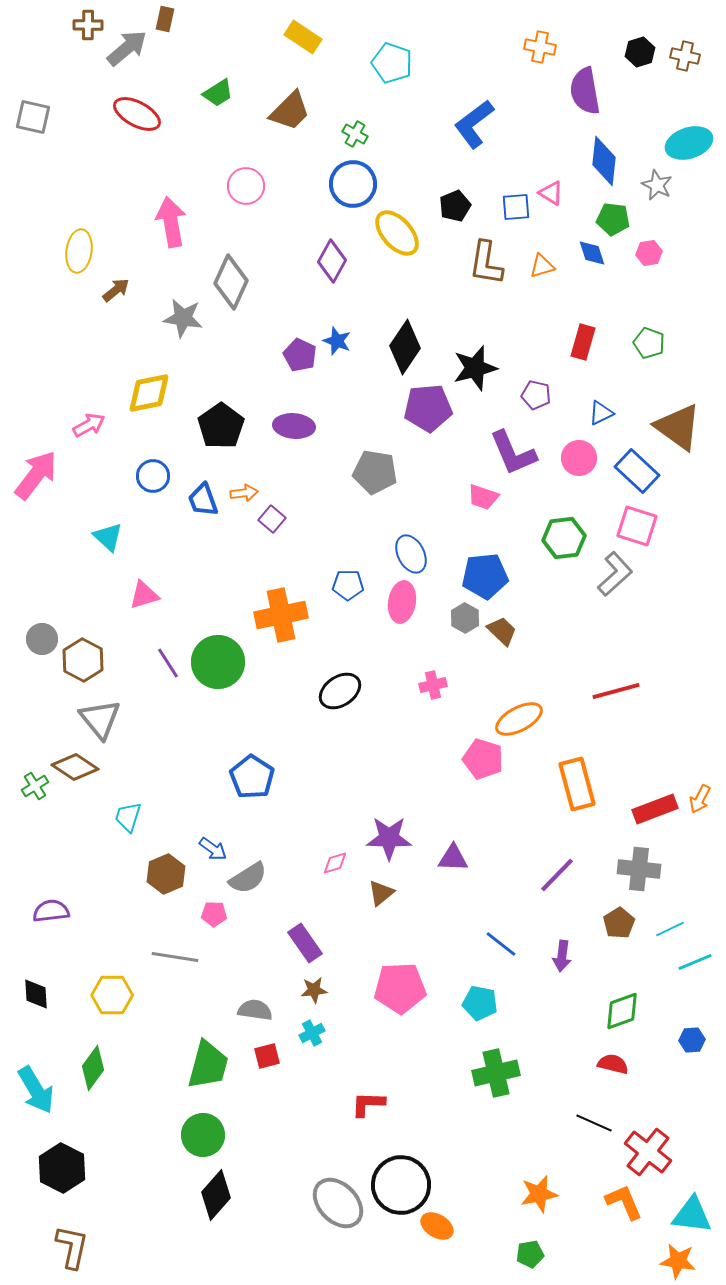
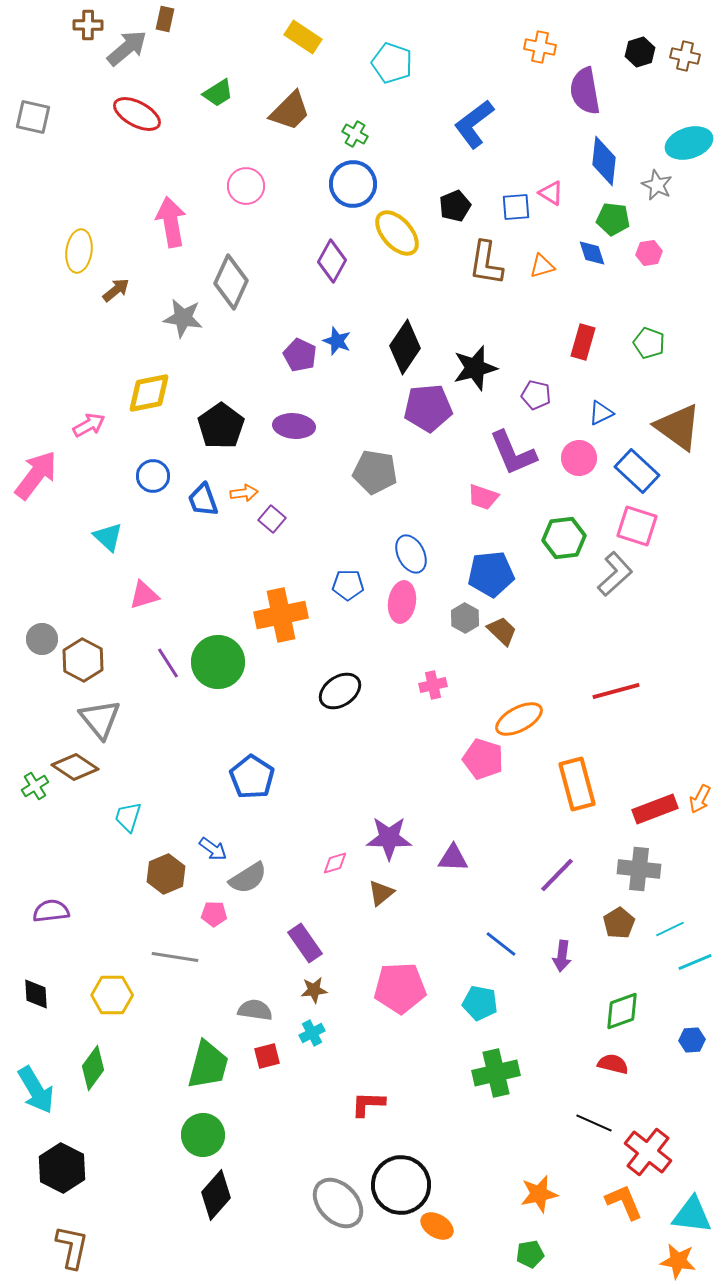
blue pentagon at (485, 576): moved 6 px right, 2 px up
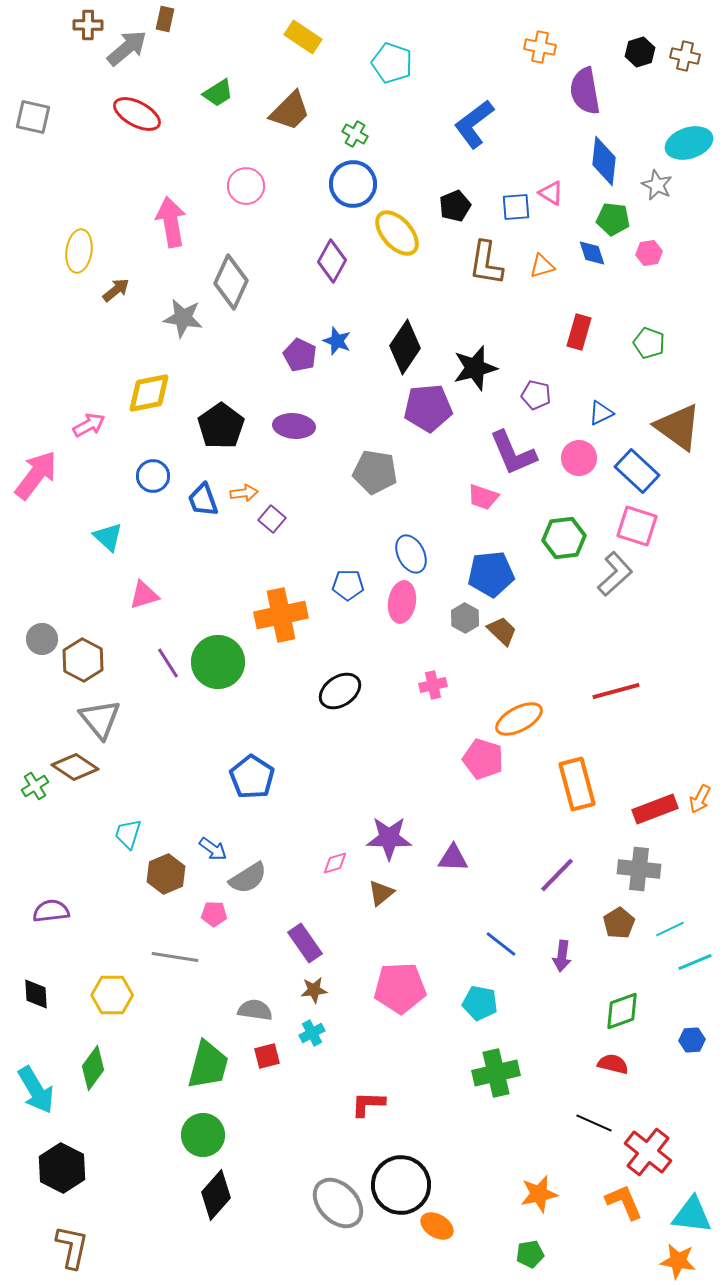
red rectangle at (583, 342): moved 4 px left, 10 px up
cyan trapezoid at (128, 817): moved 17 px down
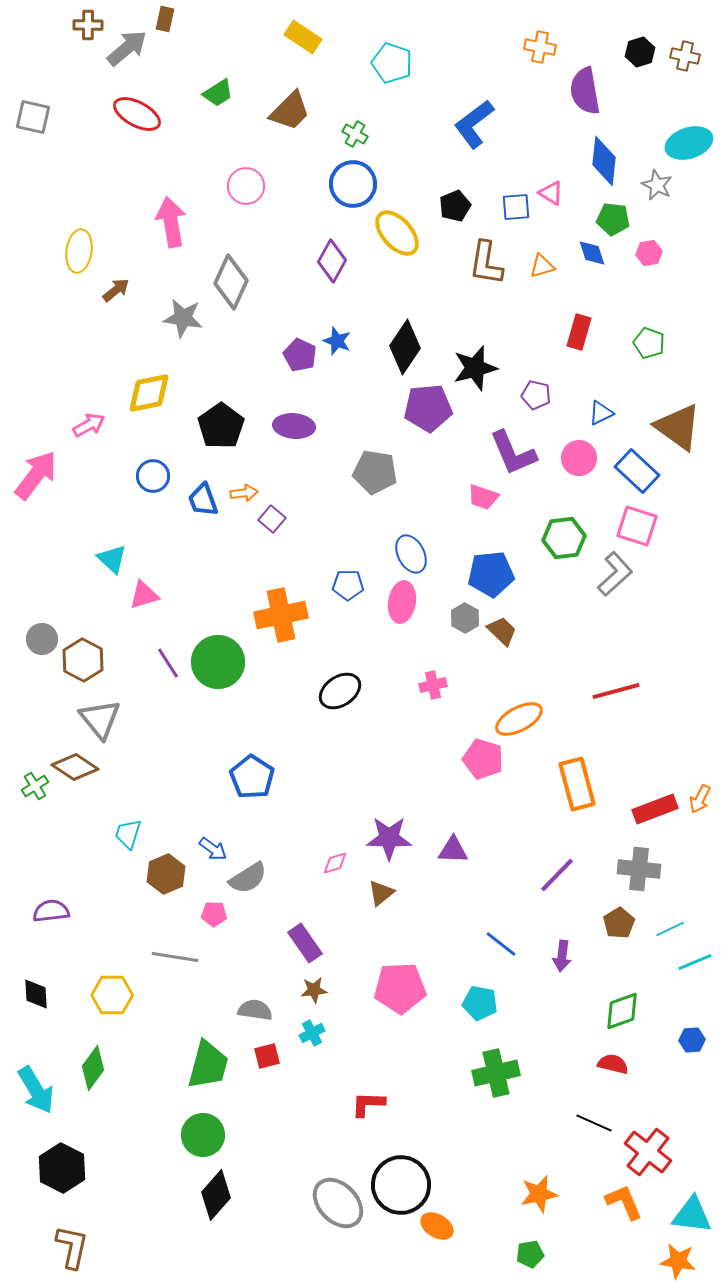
cyan triangle at (108, 537): moved 4 px right, 22 px down
purple triangle at (453, 858): moved 8 px up
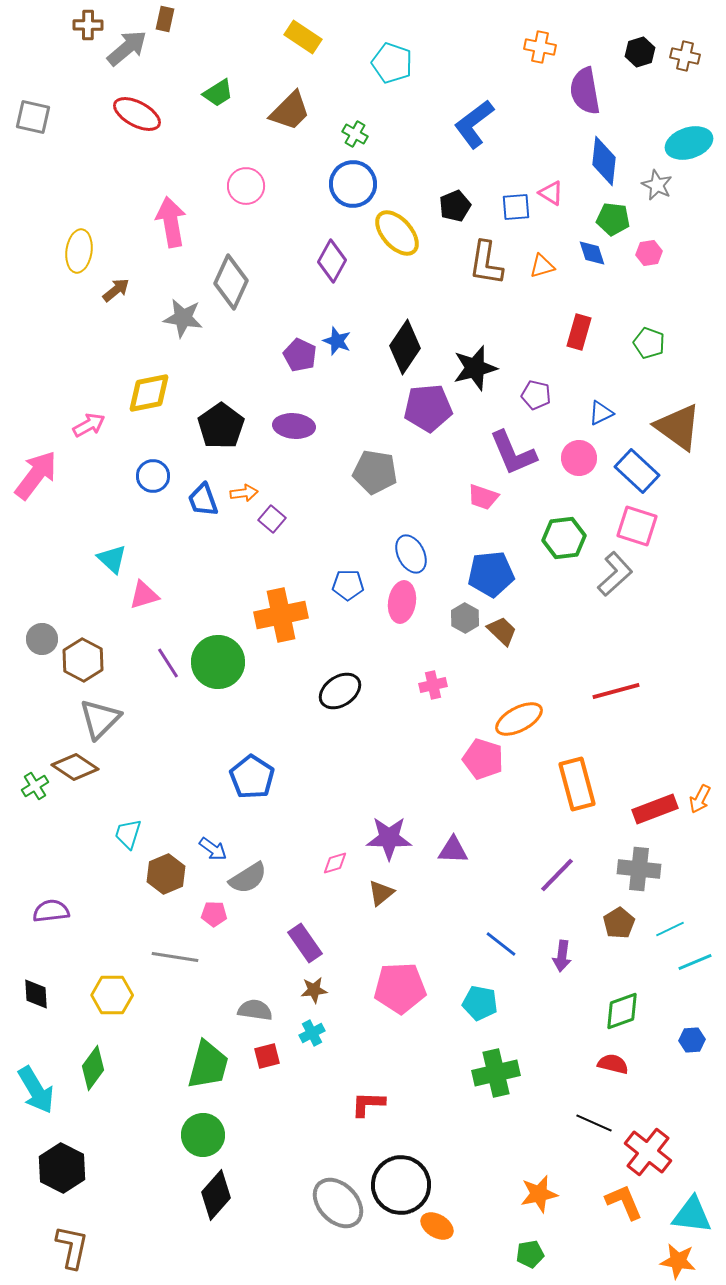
gray triangle at (100, 719): rotated 24 degrees clockwise
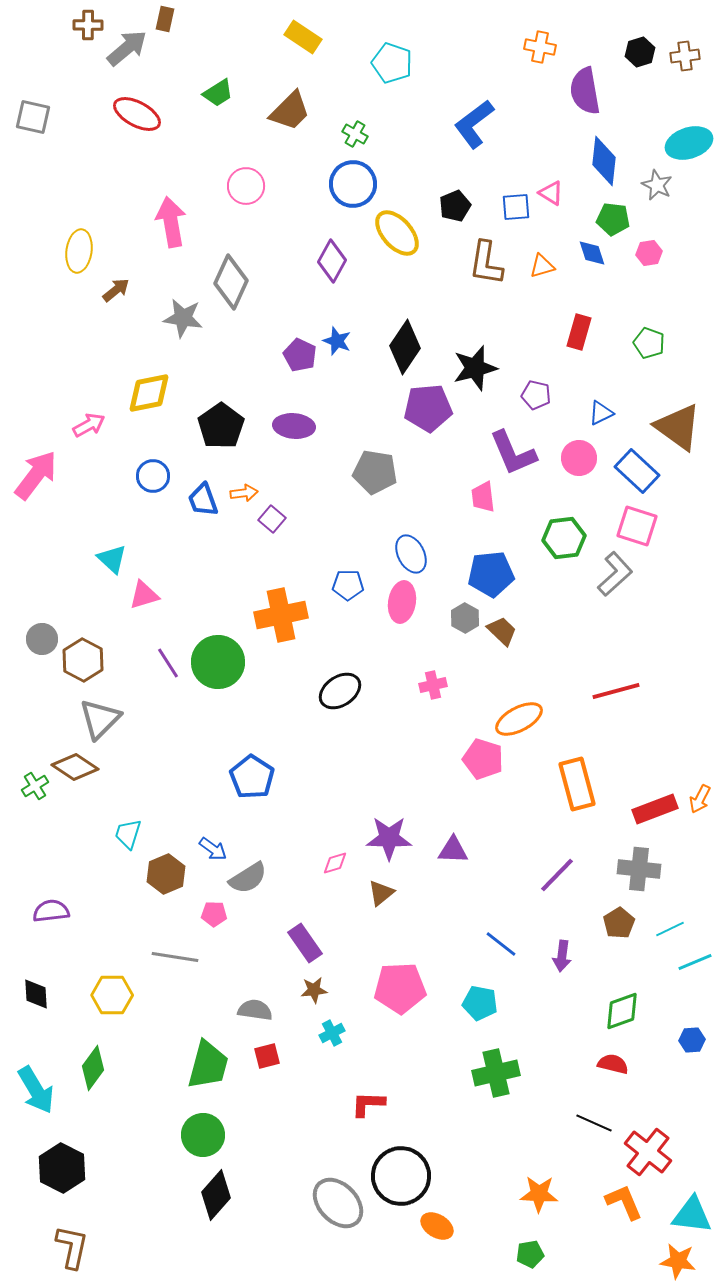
brown cross at (685, 56): rotated 20 degrees counterclockwise
pink trapezoid at (483, 497): rotated 64 degrees clockwise
cyan cross at (312, 1033): moved 20 px right
black circle at (401, 1185): moved 9 px up
orange star at (539, 1194): rotated 15 degrees clockwise
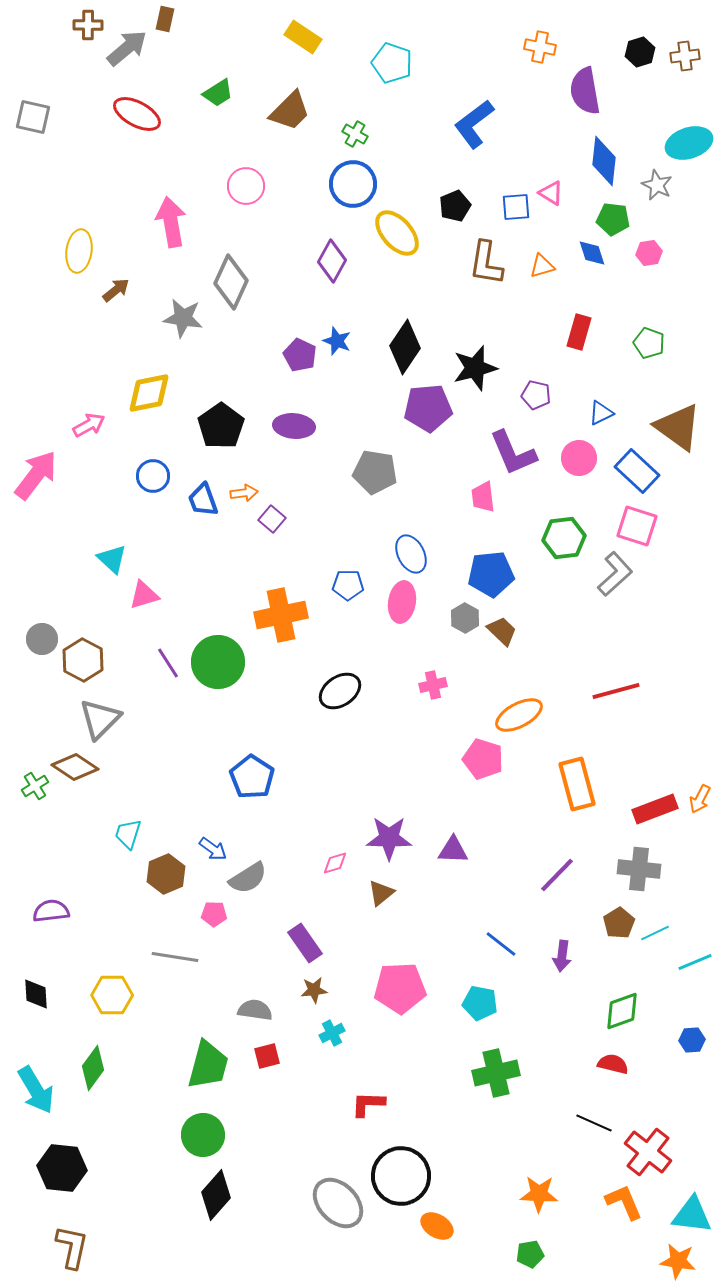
orange ellipse at (519, 719): moved 4 px up
cyan line at (670, 929): moved 15 px left, 4 px down
black hexagon at (62, 1168): rotated 21 degrees counterclockwise
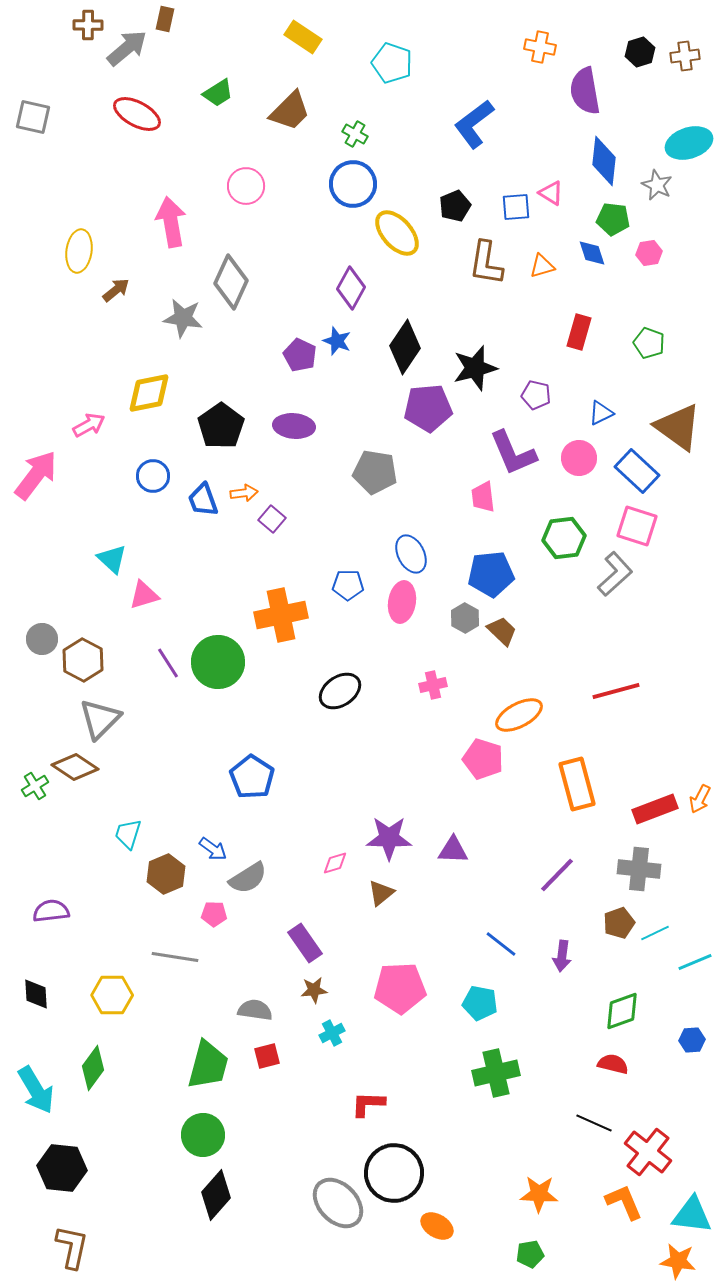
purple diamond at (332, 261): moved 19 px right, 27 px down
brown pentagon at (619, 923): rotated 12 degrees clockwise
black circle at (401, 1176): moved 7 px left, 3 px up
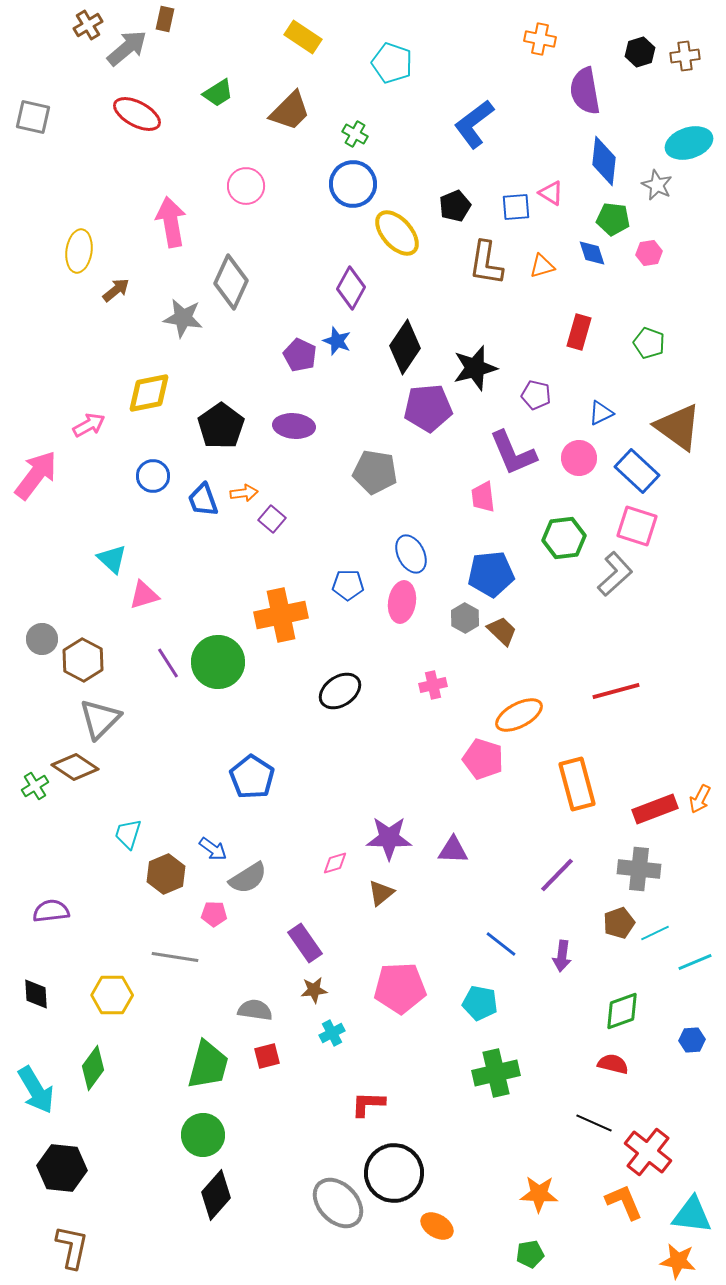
brown cross at (88, 25): rotated 32 degrees counterclockwise
orange cross at (540, 47): moved 8 px up
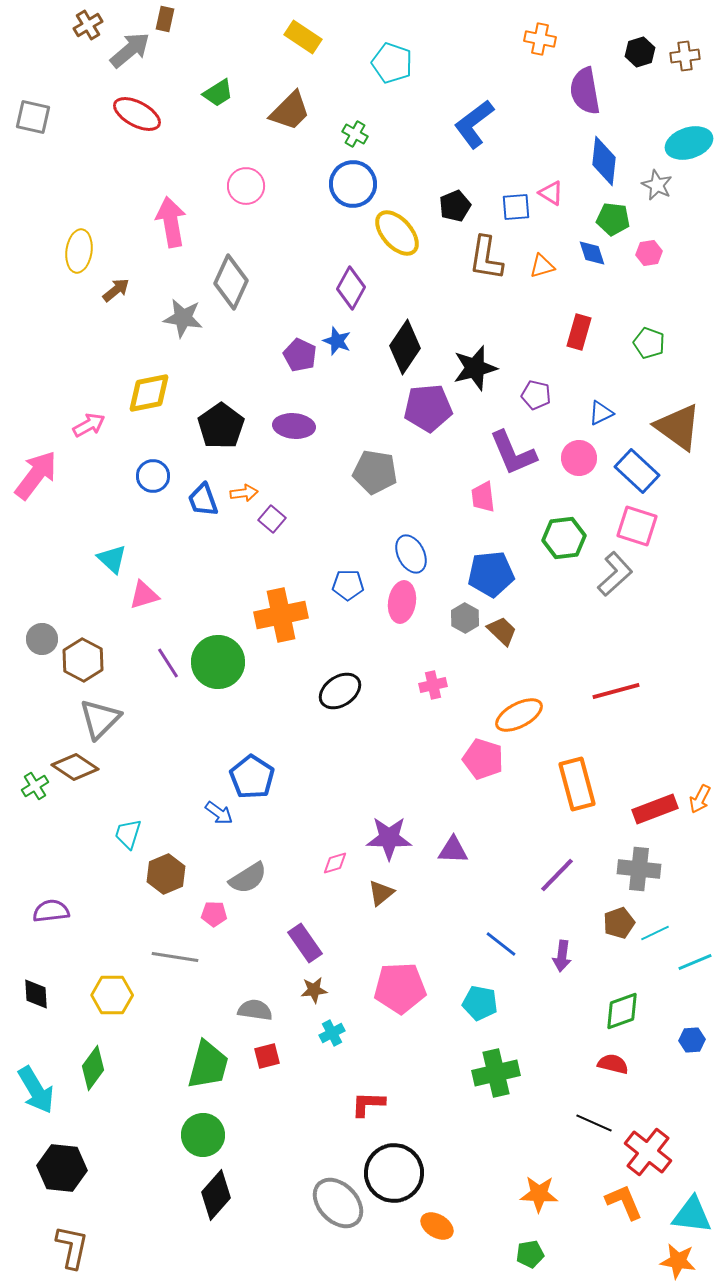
gray arrow at (127, 48): moved 3 px right, 2 px down
brown L-shape at (486, 263): moved 5 px up
blue arrow at (213, 849): moved 6 px right, 36 px up
